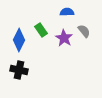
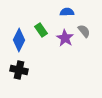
purple star: moved 1 px right
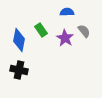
blue diamond: rotated 15 degrees counterclockwise
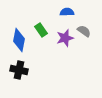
gray semicircle: rotated 16 degrees counterclockwise
purple star: rotated 24 degrees clockwise
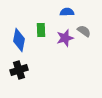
green rectangle: rotated 32 degrees clockwise
black cross: rotated 30 degrees counterclockwise
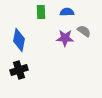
green rectangle: moved 18 px up
purple star: rotated 18 degrees clockwise
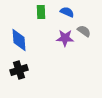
blue semicircle: rotated 24 degrees clockwise
blue diamond: rotated 15 degrees counterclockwise
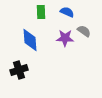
blue diamond: moved 11 px right
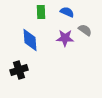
gray semicircle: moved 1 px right, 1 px up
